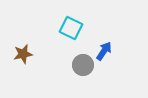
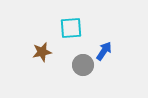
cyan square: rotated 30 degrees counterclockwise
brown star: moved 19 px right, 2 px up
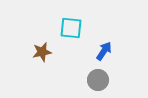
cyan square: rotated 10 degrees clockwise
gray circle: moved 15 px right, 15 px down
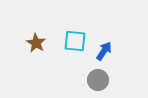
cyan square: moved 4 px right, 13 px down
brown star: moved 6 px left, 9 px up; rotated 30 degrees counterclockwise
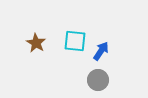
blue arrow: moved 3 px left
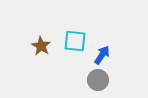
brown star: moved 5 px right, 3 px down
blue arrow: moved 1 px right, 4 px down
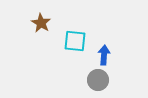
brown star: moved 23 px up
blue arrow: moved 2 px right; rotated 30 degrees counterclockwise
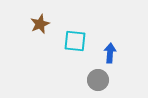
brown star: moved 1 px left, 1 px down; rotated 18 degrees clockwise
blue arrow: moved 6 px right, 2 px up
